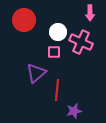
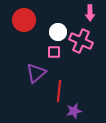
pink cross: moved 1 px up
red line: moved 2 px right, 1 px down
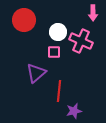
pink arrow: moved 3 px right
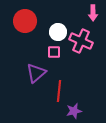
red circle: moved 1 px right, 1 px down
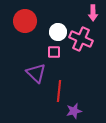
pink cross: moved 2 px up
purple triangle: rotated 35 degrees counterclockwise
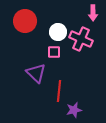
purple star: moved 1 px up
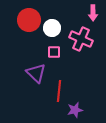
red circle: moved 4 px right, 1 px up
white circle: moved 6 px left, 4 px up
purple star: moved 1 px right
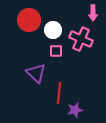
white circle: moved 1 px right, 2 px down
pink square: moved 2 px right, 1 px up
red line: moved 2 px down
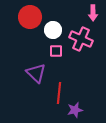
red circle: moved 1 px right, 3 px up
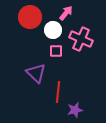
pink arrow: moved 27 px left; rotated 140 degrees counterclockwise
red line: moved 1 px left, 1 px up
